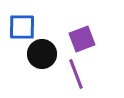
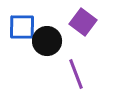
purple square: moved 1 px right, 17 px up; rotated 32 degrees counterclockwise
black circle: moved 5 px right, 13 px up
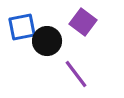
blue square: rotated 12 degrees counterclockwise
purple line: rotated 16 degrees counterclockwise
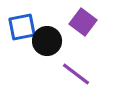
purple line: rotated 16 degrees counterclockwise
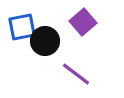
purple square: rotated 12 degrees clockwise
black circle: moved 2 px left
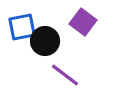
purple square: rotated 12 degrees counterclockwise
purple line: moved 11 px left, 1 px down
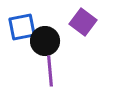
purple line: moved 15 px left, 4 px up; rotated 48 degrees clockwise
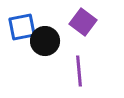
purple line: moved 29 px right
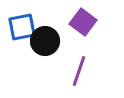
purple line: rotated 24 degrees clockwise
